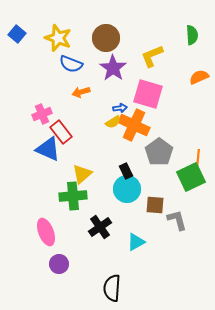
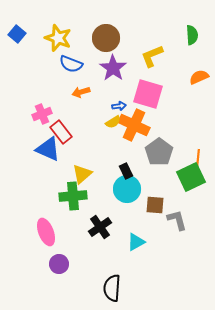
blue arrow: moved 1 px left, 2 px up
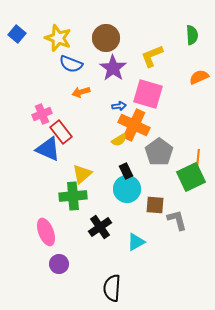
yellow semicircle: moved 6 px right, 18 px down
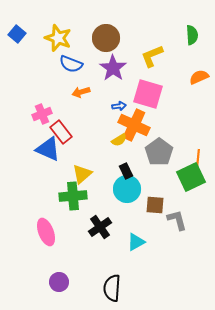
purple circle: moved 18 px down
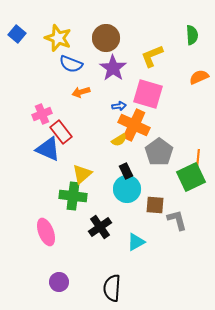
green cross: rotated 12 degrees clockwise
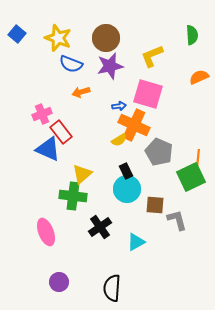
purple star: moved 3 px left, 2 px up; rotated 24 degrees clockwise
gray pentagon: rotated 12 degrees counterclockwise
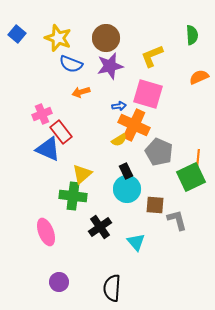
cyan triangle: rotated 42 degrees counterclockwise
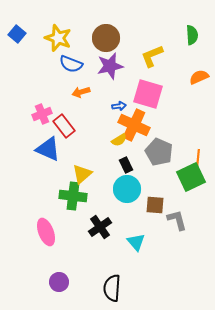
red rectangle: moved 3 px right, 6 px up
black rectangle: moved 6 px up
